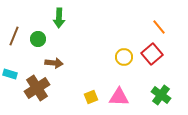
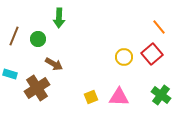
brown arrow: moved 1 px down; rotated 24 degrees clockwise
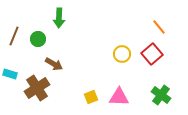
yellow circle: moved 2 px left, 3 px up
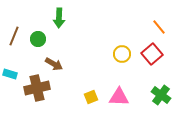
brown cross: rotated 20 degrees clockwise
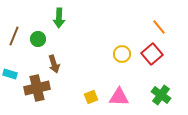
brown arrow: rotated 42 degrees clockwise
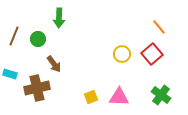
brown arrow: rotated 18 degrees counterclockwise
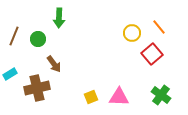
yellow circle: moved 10 px right, 21 px up
cyan rectangle: rotated 48 degrees counterclockwise
